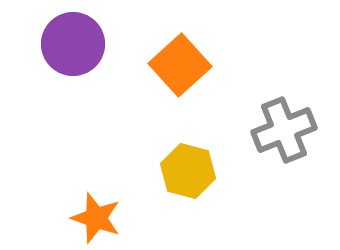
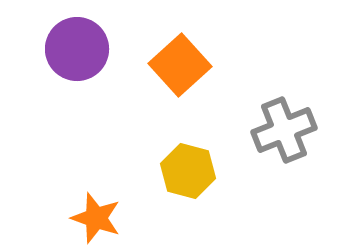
purple circle: moved 4 px right, 5 px down
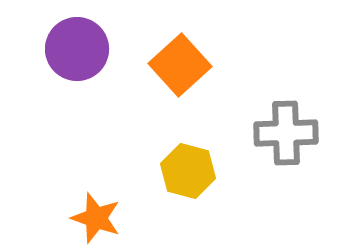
gray cross: moved 2 px right, 3 px down; rotated 20 degrees clockwise
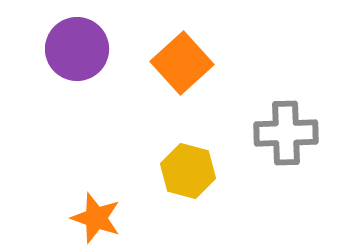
orange square: moved 2 px right, 2 px up
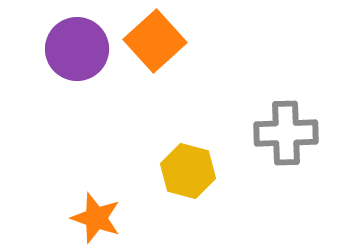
orange square: moved 27 px left, 22 px up
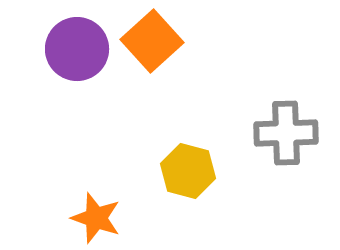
orange square: moved 3 px left
